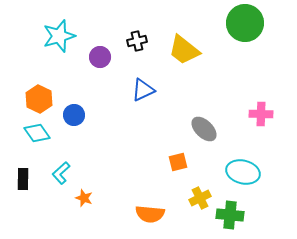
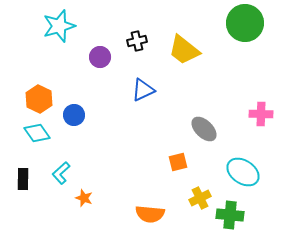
cyan star: moved 10 px up
cyan ellipse: rotated 20 degrees clockwise
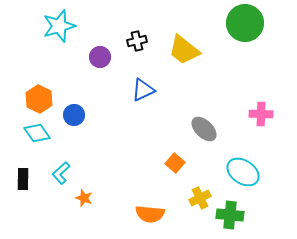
orange square: moved 3 px left, 1 px down; rotated 36 degrees counterclockwise
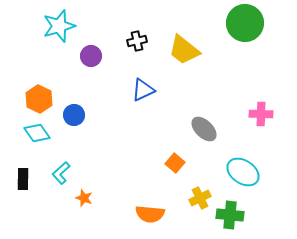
purple circle: moved 9 px left, 1 px up
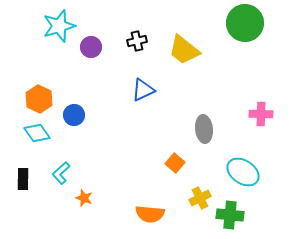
purple circle: moved 9 px up
gray ellipse: rotated 40 degrees clockwise
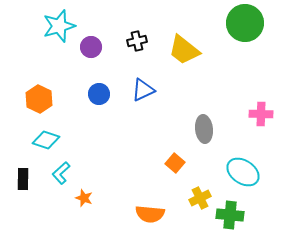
blue circle: moved 25 px right, 21 px up
cyan diamond: moved 9 px right, 7 px down; rotated 36 degrees counterclockwise
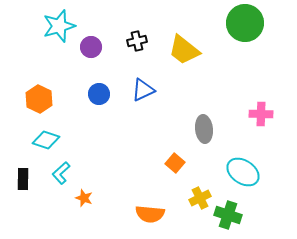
green cross: moved 2 px left; rotated 12 degrees clockwise
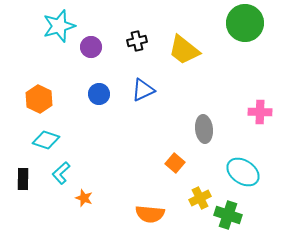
pink cross: moved 1 px left, 2 px up
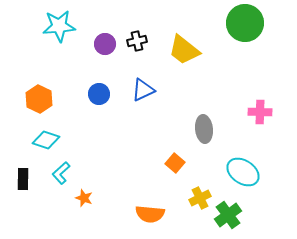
cyan star: rotated 12 degrees clockwise
purple circle: moved 14 px right, 3 px up
green cross: rotated 36 degrees clockwise
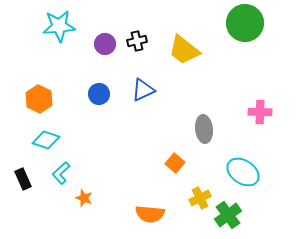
black rectangle: rotated 25 degrees counterclockwise
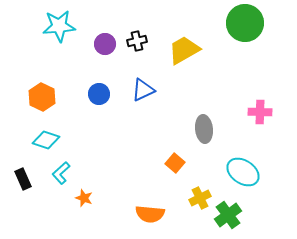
yellow trapezoid: rotated 112 degrees clockwise
orange hexagon: moved 3 px right, 2 px up
